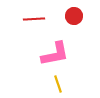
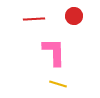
pink L-shape: moved 1 px left, 2 px up; rotated 80 degrees counterclockwise
yellow line: rotated 54 degrees counterclockwise
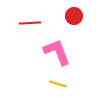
red line: moved 4 px left, 4 px down
pink L-shape: moved 3 px right; rotated 20 degrees counterclockwise
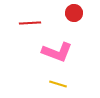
red circle: moved 3 px up
pink L-shape: rotated 132 degrees clockwise
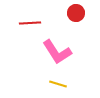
red circle: moved 2 px right
pink L-shape: rotated 36 degrees clockwise
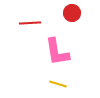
red circle: moved 4 px left
pink L-shape: rotated 24 degrees clockwise
